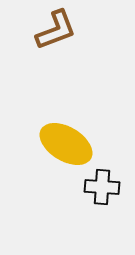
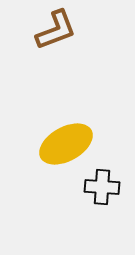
yellow ellipse: rotated 60 degrees counterclockwise
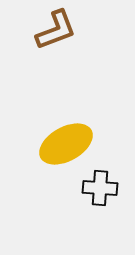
black cross: moved 2 px left, 1 px down
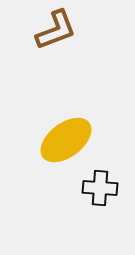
yellow ellipse: moved 4 px up; rotated 8 degrees counterclockwise
